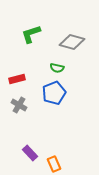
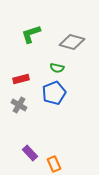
red rectangle: moved 4 px right
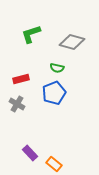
gray cross: moved 2 px left, 1 px up
orange rectangle: rotated 28 degrees counterclockwise
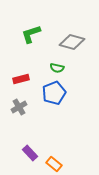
gray cross: moved 2 px right, 3 px down; rotated 28 degrees clockwise
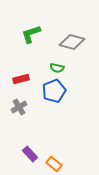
blue pentagon: moved 2 px up
purple rectangle: moved 1 px down
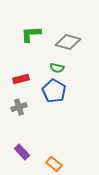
green L-shape: rotated 15 degrees clockwise
gray diamond: moved 4 px left
blue pentagon: rotated 20 degrees counterclockwise
gray cross: rotated 14 degrees clockwise
purple rectangle: moved 8 px left, 2 px up
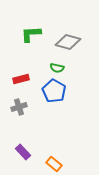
purple rectangle: moved 1 px right
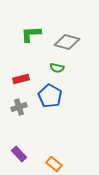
gray diamond: moved 1 px left
blue pentagon: moved 4 px left, 5 px down
purple rectangle: moved 4 px left, 2 px down
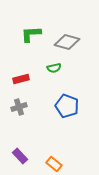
green semicircle: moved 3 px left; rotated 24 degrees counterclockwise
blue pentagon: moved 17 px right, 10 px down; rotated 10 degrees counterclockwise
purple rectangle: moved 1 px right, 2 px down
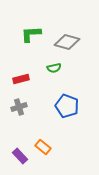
orange rectangle: moved 11 px left, 17 px up
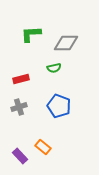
gray diamond: moved 1 px left, 1 px down; rotated 15 degrees counterclockwise
blue pentagon: moved 8 px left
